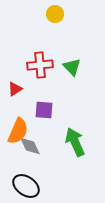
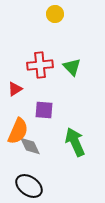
black ellipse: moved 3 px right
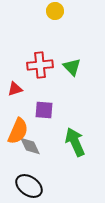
yellow circle: moved 3 px up
red triangle: rotated 14 degrees clockwise
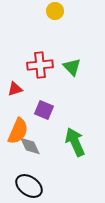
purple square: rotated 18 degrees clockwise
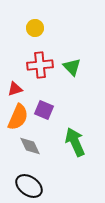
yellow circle: moved 20 px left, 17 px down
orange semicircle: moved 14 px up
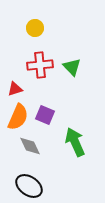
purple square: moved 1 px right, 5 px down
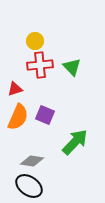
yellow circle: moved 13 px down
green arrow: rotated 68 degrees clockwise
gray diamond: moved 2 px right, 15 px down; rotated 55 degrees counterclockwise
